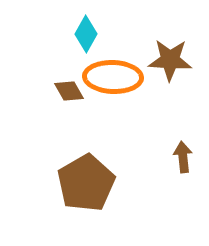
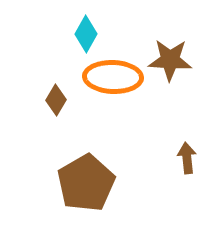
brown diamond: moved 13 px left, 9 px down; rotated 60 degrees clockwise
brown arrow: moved 4 px right, 1 px down
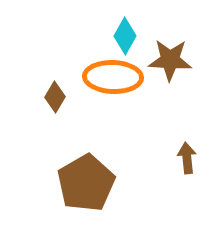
cyan diamond: moved 39 px right, 2 px down
brown diamond: moved 1 px left, 3 px up
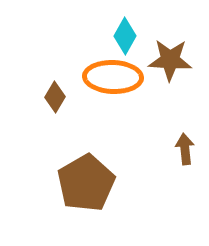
brown arrow: moved 2 px left, 9 px up
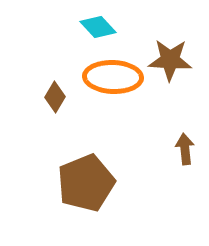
cyan diamond: moved 27 px left, 9 px up; rotated 72 degrees counterclockwise
brown pentagon: rotated 8 degrees clockwise
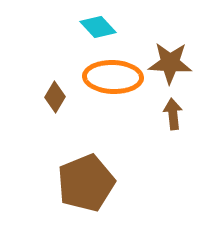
brown star: moved 3 px down
brown arrow: moved 12 px left, 35 px up
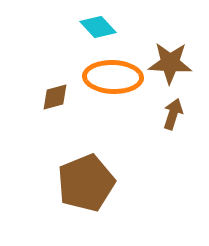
brown diamond: rotated 44 degrees clockwise
brown arrow: rotated 24 degrees clockwise
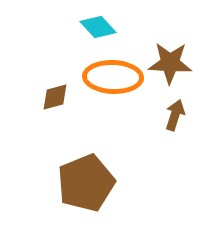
brown arrow: moved 2 px right, 1 px down
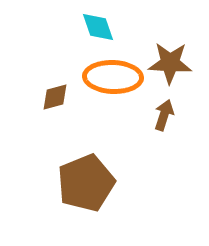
cyan diamond: rotated 24 degrees clockwise
brown arrow: moved 11 px left
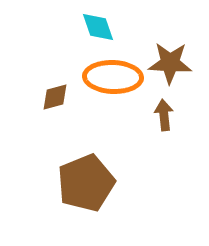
brown arrow: rotated 24 degrees counterclockwise
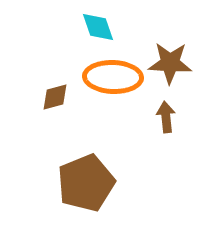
brown arrow: moved 2 px right, 2 px down
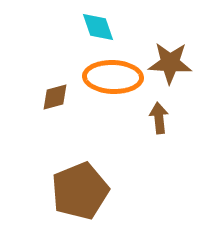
brown arrow: moved 7 px left, 1 px down
brown pentagon: moved 6 px left, 8 px down
